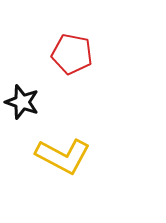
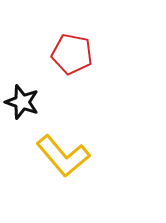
yellow L-shape: rotated 22 degrees clockwise
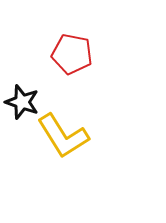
yellow L-shape: moved 20 px up; rotated 8 degrees clockwise
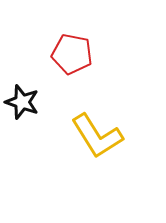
yellow L-shape: moved 34 px right
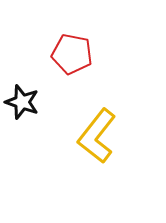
yellow L-shape: rotated 70 degrees clockwise
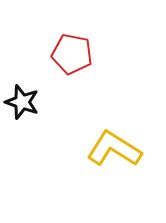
yellow L-shape: moved 17 px right, 13 px down; rotated 84 degrees clockwise
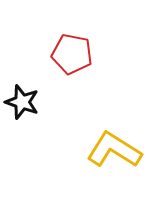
yellow L-shape: moved 1 px down
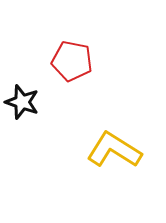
red pentagon: moved 7 px down
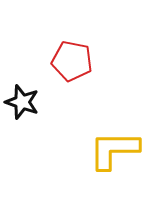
yellow L-shape: rotated 32 degrees counterclockwise
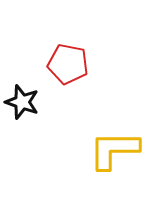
red pentagon: moved 4 px left, 3 px down
